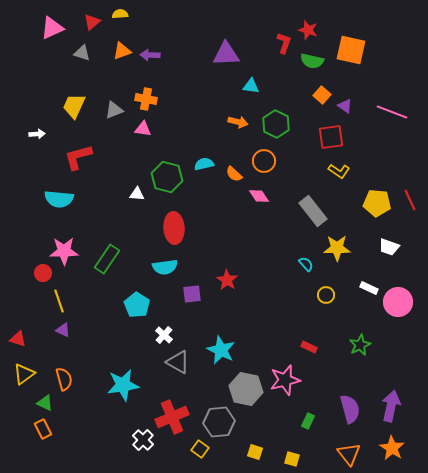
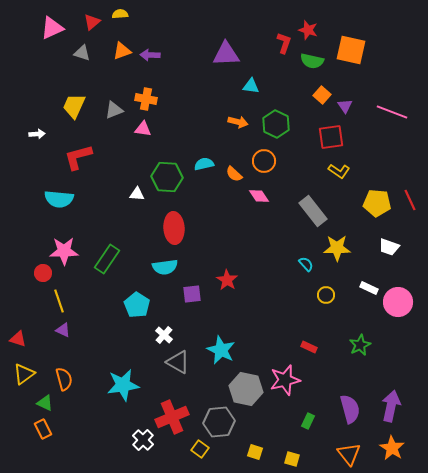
purple triangle at (345, 106): rotated 21 degrees clockwise
green hexagon at (167, 177): rotated 12 degrees counterclockwise
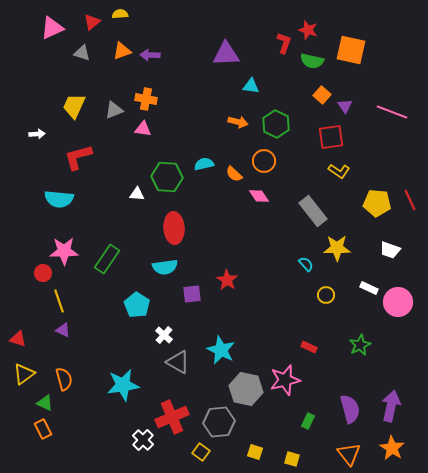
white trapezoid at (389, 247): moved 1 px right, 3 px down
yellow square at (200, 449): moved 1 px right, 3 px down
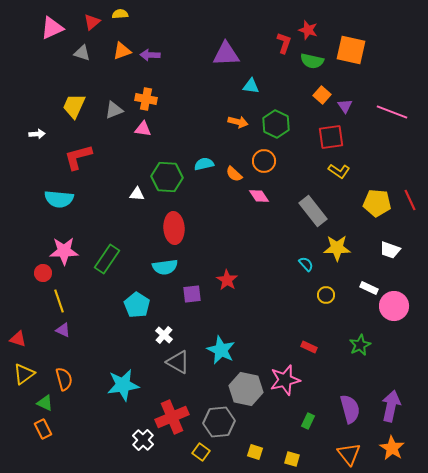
pink circle at (398, 302): moved 4 px left, 4 px down
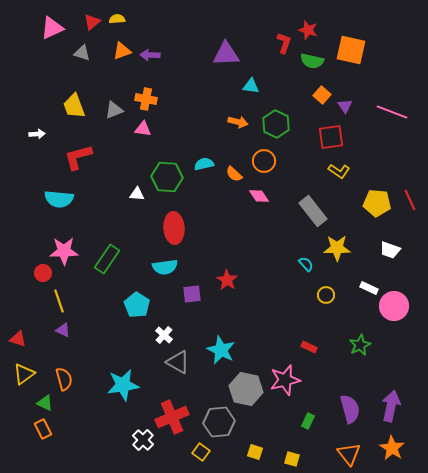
yellow semicircle at (120, 14): moved 3 px left, 5 px down
yellow trapezoid at (74, 106): rotated 44 degrees counterclockwise
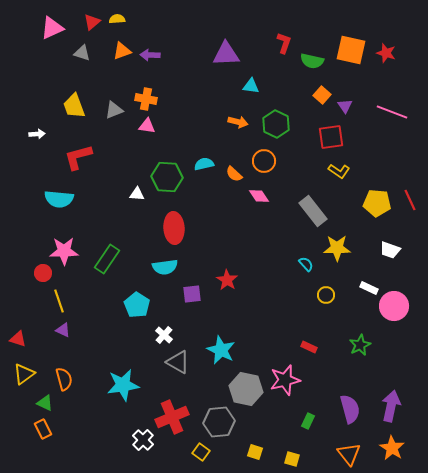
red star at (308, 30): moved 78 px right, 23 px down
pink triangle at (143, 129): moved 4 px right, 3 px up
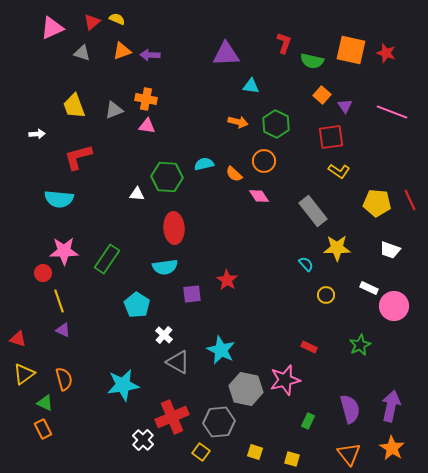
yellow semicircle at (117, 19): rotated 28 degrees clockwise
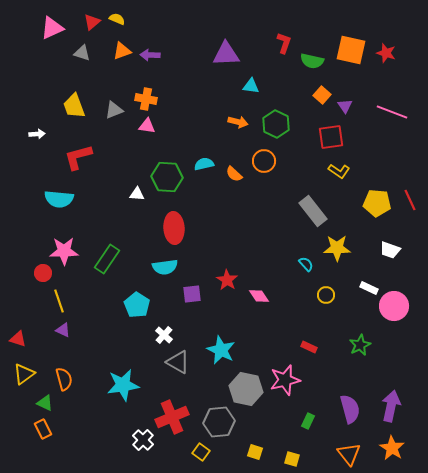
pink diamond at (259, 196): moved 100 px down
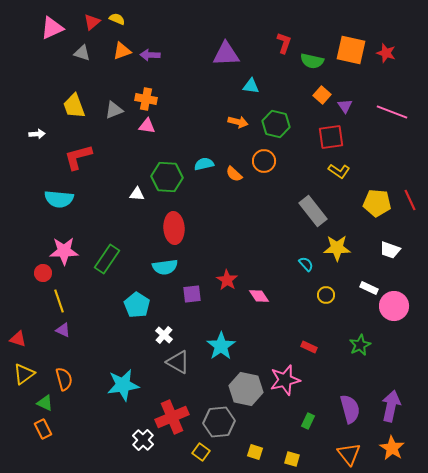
green hexagon at (276, 124): rotated 12 degrees counterclockwise
cyan star at (221, 350): moved 4 px up; rotated 12 degrees clockwise
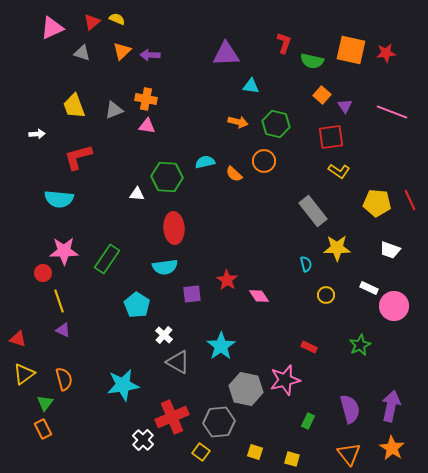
orange triangle at (122, 51): rotated 24 degrees counterclockwise
red star at (386, 53): rotated 24 degrees counterclockwise
cyan semicircle at (204, 164): moved 1 px right, 2 px up
cyan semicircle at (306, 264): rotated 28 degrees clockwise
green triangle at (45, 403): rotated 42 degrees clockwise
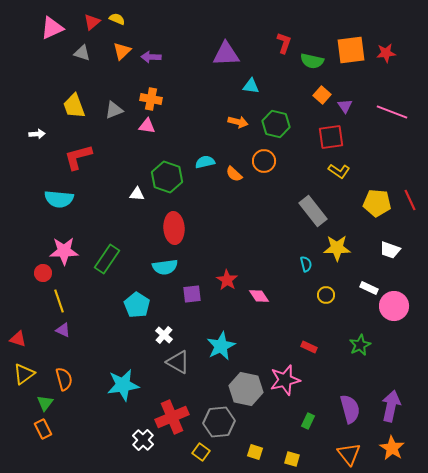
orange square at (351, 50): rotated 20 degrees counterclockwise
purple arrow at (150, 55): moved 1 px right, 2 px down
orange cross at (146, 99): moved 5 px right
green hexagon at (167, 177): rotated 16 degrees clockwise
cyan star at (221, 346): rotated 8 degrees clockwise
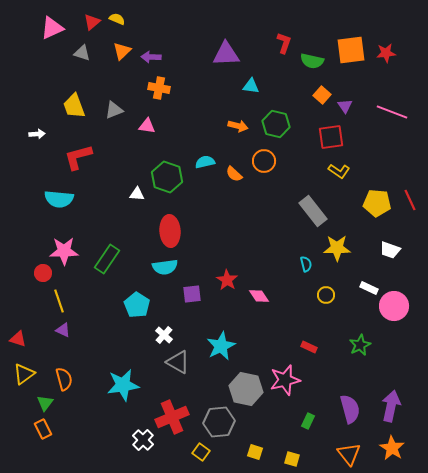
orange cross at (151, 99): moved 8 px right, 11 px up
orange arrow at (238, 122): moved 4 px down
red ellipse at (174, 228): moved 4 px left, 3 px down
